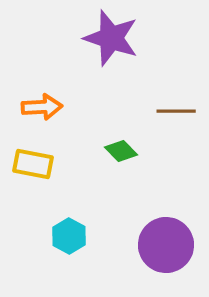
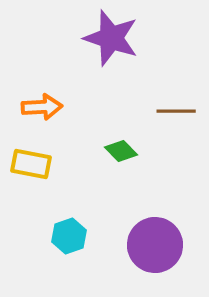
yellow rectangle: moved 2 px left
cyan hexagon: rotated 12 degrees clockwise
purple circle: moved 11 px left
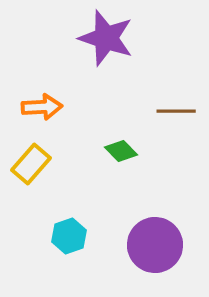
purple star: moved 5 px left
yellow rectangle: rotated 60 degrees counterclockwise
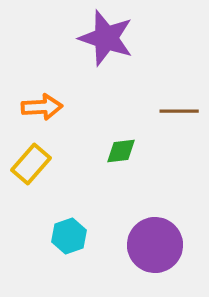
brown line: moved 3 px right
green diamond: rotated 52 degrees counterclockwise
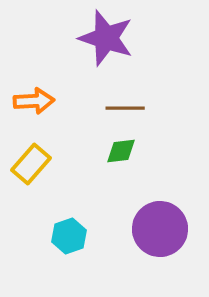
orange arrow: moved 8 px left, 6 px up
brown line: moved 54 px left, 3 px up
purple circle: moved 5 px right, 16 px up
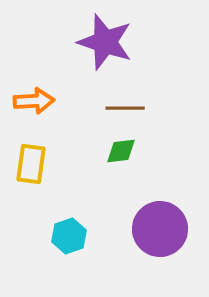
purple star: moved 1 px left, 4 px down
yellow rectangle: rotated 33 degrees counterclockwise
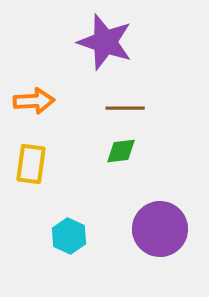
cyan hexagon: rotated 16 degrees counterclockwise
